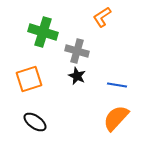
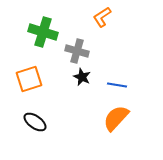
black star: moved 5 px right, 1 px down
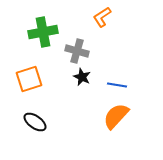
green cross: rotated 28 degrees counterclockwise
orange semicircle: moved 2 px up
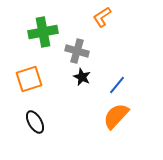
blue line: rotated 60 degrees counterclockwise
black ellipse: rotated 25 degrees clockwise
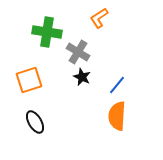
orange L-shape: moved 3 px left, 1 px down
green cross: moved 4 px right; rotated 20 degrees clockwise
gray cross: moved 1 px right, 1 px down; rotated 15 degrees clockwise
orange square: moved 1 px down
orange semicircle: moved 1 px right; rotated 40 degrees counterclockwise
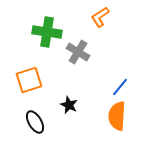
orange L-shape: moved 1 px right, 1 px up
black star: moved 13 px left, 28 px down
blue line: moved 3 px right, 2 px down
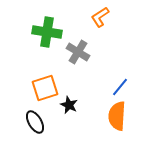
orange square: moved 16 px right, 8 px down
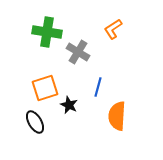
orange L-shape: moved 13 px right, 12 px down
blue line: moved 22 px left; rotated 24 degrees counterclockwise
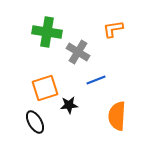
orange L-shape: rotated 25 degrees clockwise
blue line: moved 2 px left, 7 px up; rotated 54 degrees clockwise
black star: rotated 30 degrees counterclockwise
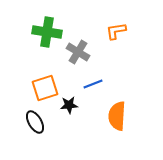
orange L-shape: moved 3 px right, 2 px down
blue line: moved 3 px left, 4 px down
